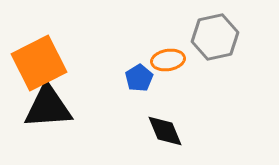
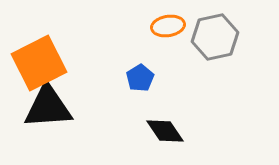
orange ellipse: moved 34 px up
blue pentagon: moved 1 px right
black diamond: rotated 12 degrees counterclockwise
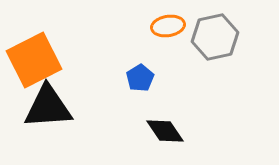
orange square: moved 5 px left, 3 px up
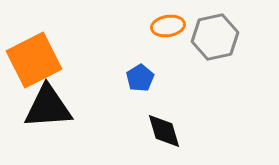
black diamond: moved 1 px left; rotated 18 degrees clockwise
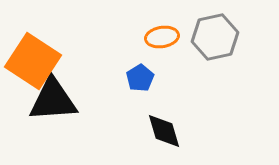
orange ellipse: moved 6 px left, 11 px down
orange square: moved 1 px left, 1 px down; rotated 30 degrees counterclockwise
black triangle: moved 5 px right, 7 px up
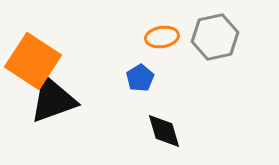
black triangle: rotated 16 degrees counterclockwise
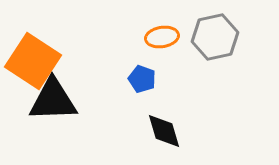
blue pentagon: moved 2 px right, 1 px down; rotated 20 degrees counterclockwise
black triangle: rotated 18 degrees clockwise
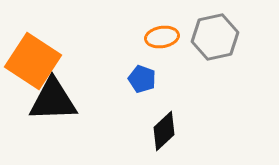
black diamond: rotated 63 degrees clockwise
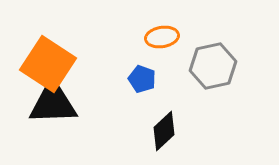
gray hexagon: moved 2 px left, 29 px down
orange square: moved 15 px right, 3 px down
black triangle: moved 3 px down
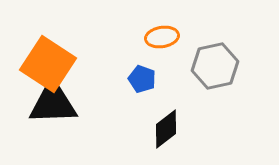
gray hexagon: moved 2 px right
black diamond: moved 2 px right, 2 px up; rotated 6 degrees clockwise
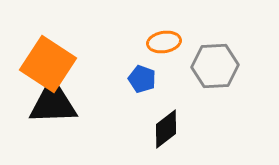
orange ellipse: moved 2 px right, 5 px down
gray hexagon: rotated 9 degrees clockwise
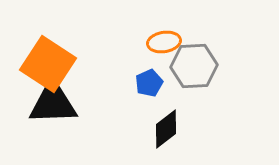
gray hexagon: moved 21 px left
blue pentagon: moved 7 px right, 4 px down; rotated 28 degrees clockwise
